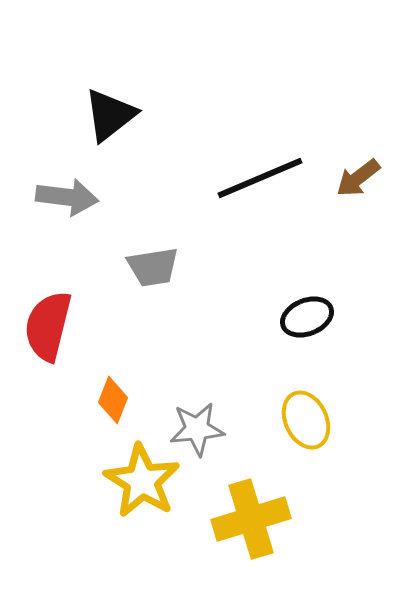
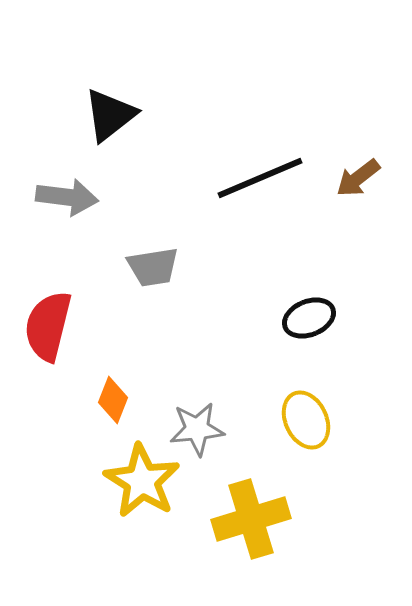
black ellipse: moved 2 px right, 1 px down
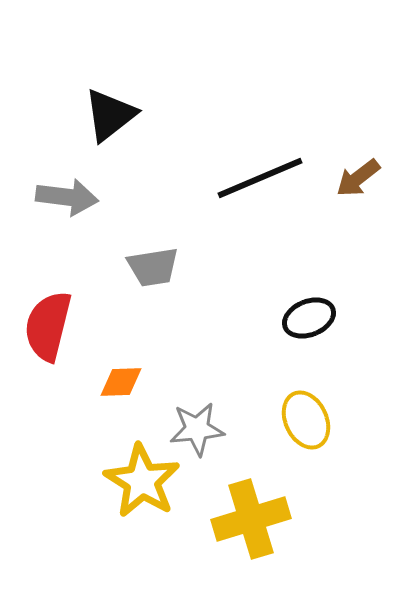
orange diamond: moved 8 px right, 18 px up; rotated 66 degrees clockwise
